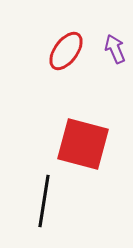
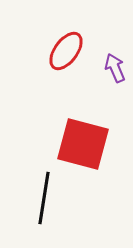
purple arrow: moved 19 px down
black line: moved 3 px up
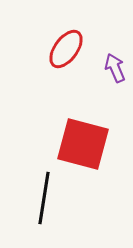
red ellipse: moved 2 px up
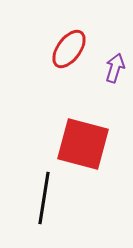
red ellipse: moved 3 px right
purple arrow: rotated 40 degrees clockwise
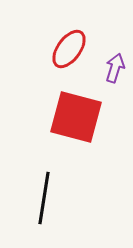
red square: moved 7 px left, 27 px up
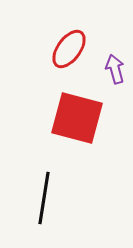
purple arrow: moved 1 px down; rotated 32 degrees counterclockwise
red square: moved 1 px right, 1 px down
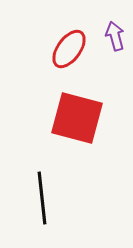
purple arrow: moved 33 px up
black line: moved 2 px left; rotated 15 degrees counterclockwise
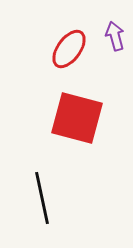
black line: rotated 6 degrees counterclockwise
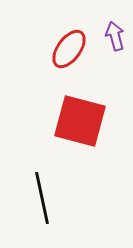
red square: moved 3 px right, 3 px down
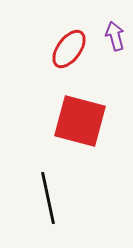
black line: moved 6 px right
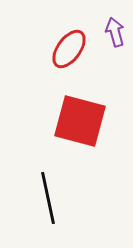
purple arrow: moved 4 px up
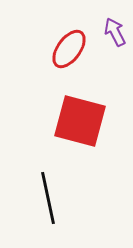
purple arrow: rotated 12 degrees counterclockwise
